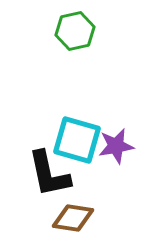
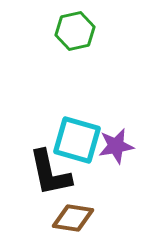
black L-shape: moved 1 px right, 1 px up
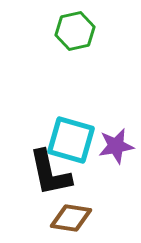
cyan square: moved 6 px left
brown diamond: moved 2 px left
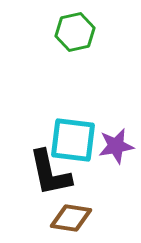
green hexagon: moved 1 px down
cyan square: moved 2 px right; rotated 9 degrees counterclockwise
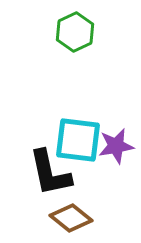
green hexagon: rotated 12 degrees counterclockwise
cyan square: moved 5 px right
brown diamond: rotated 30 degrees clockwise
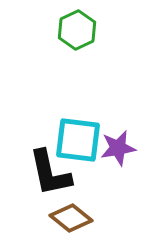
green hexagon: moved 2 px right, 2 px up
purple star: moved 2 px right, 2 px down
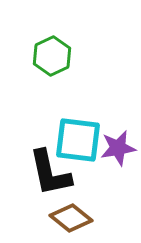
green hexagon: moved 25 px left, 26 px down
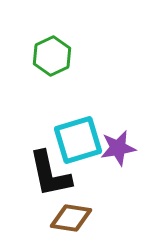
cyan square: rotated 24 degrees counterclockwise
black L-shape: moved 1 px down
brown diamond: rotated 30 degrees counterclockwise
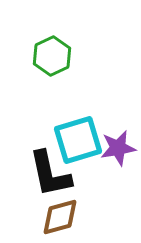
brown diamond: moved 11 px left, 1 px up; rotated 24 degrees counterclockwise
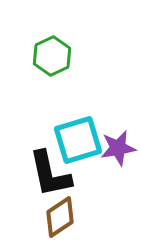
brown diamond: rotated 18 degrees counterclockwise
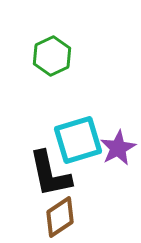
purple star: rotated 18 degrees counterclockwise
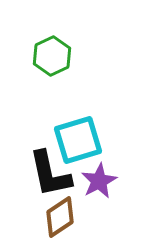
purple star: moved 19 px left, 33 px down
